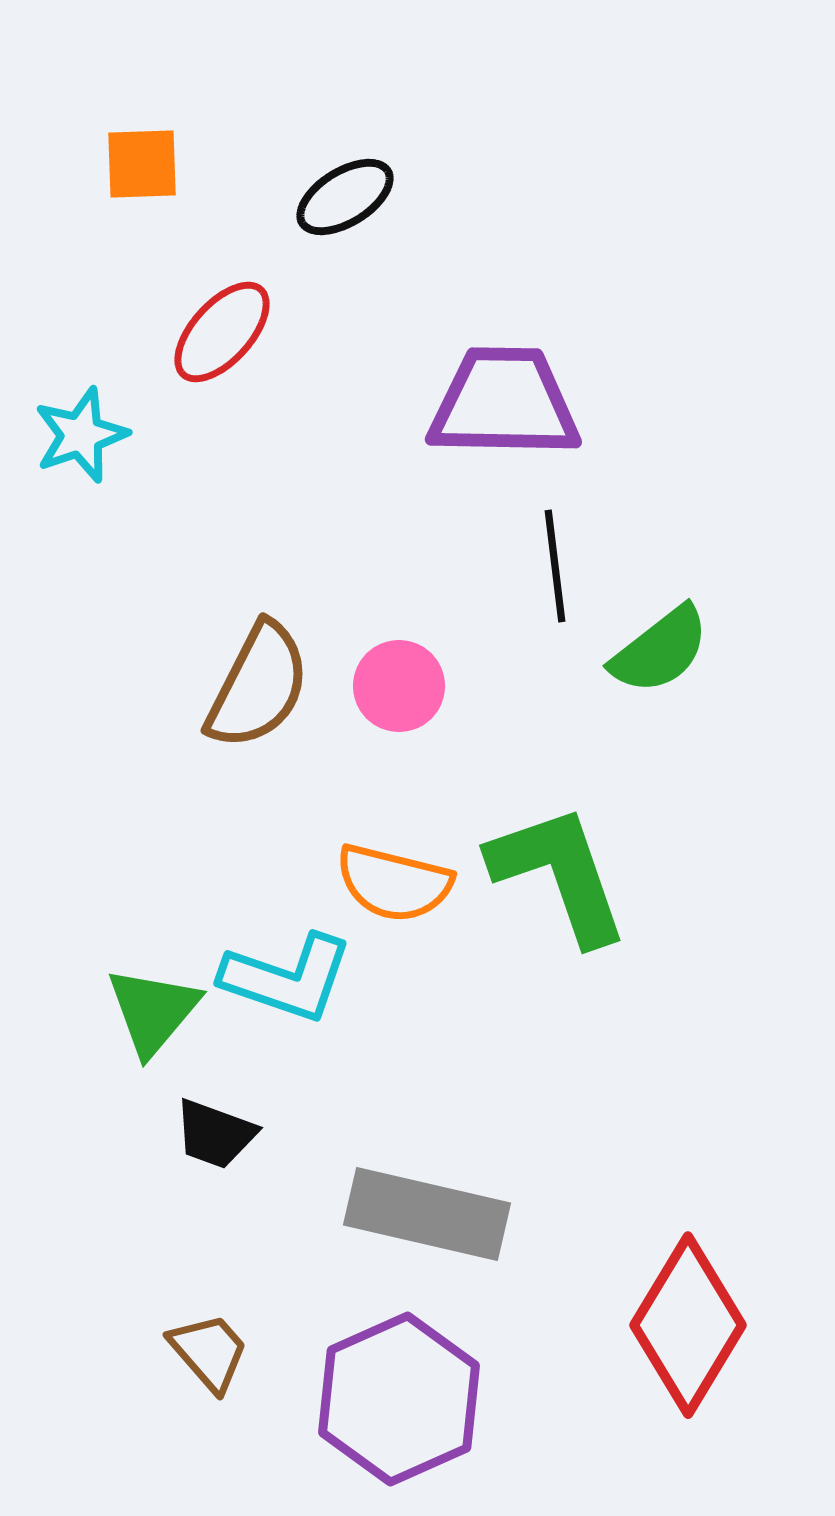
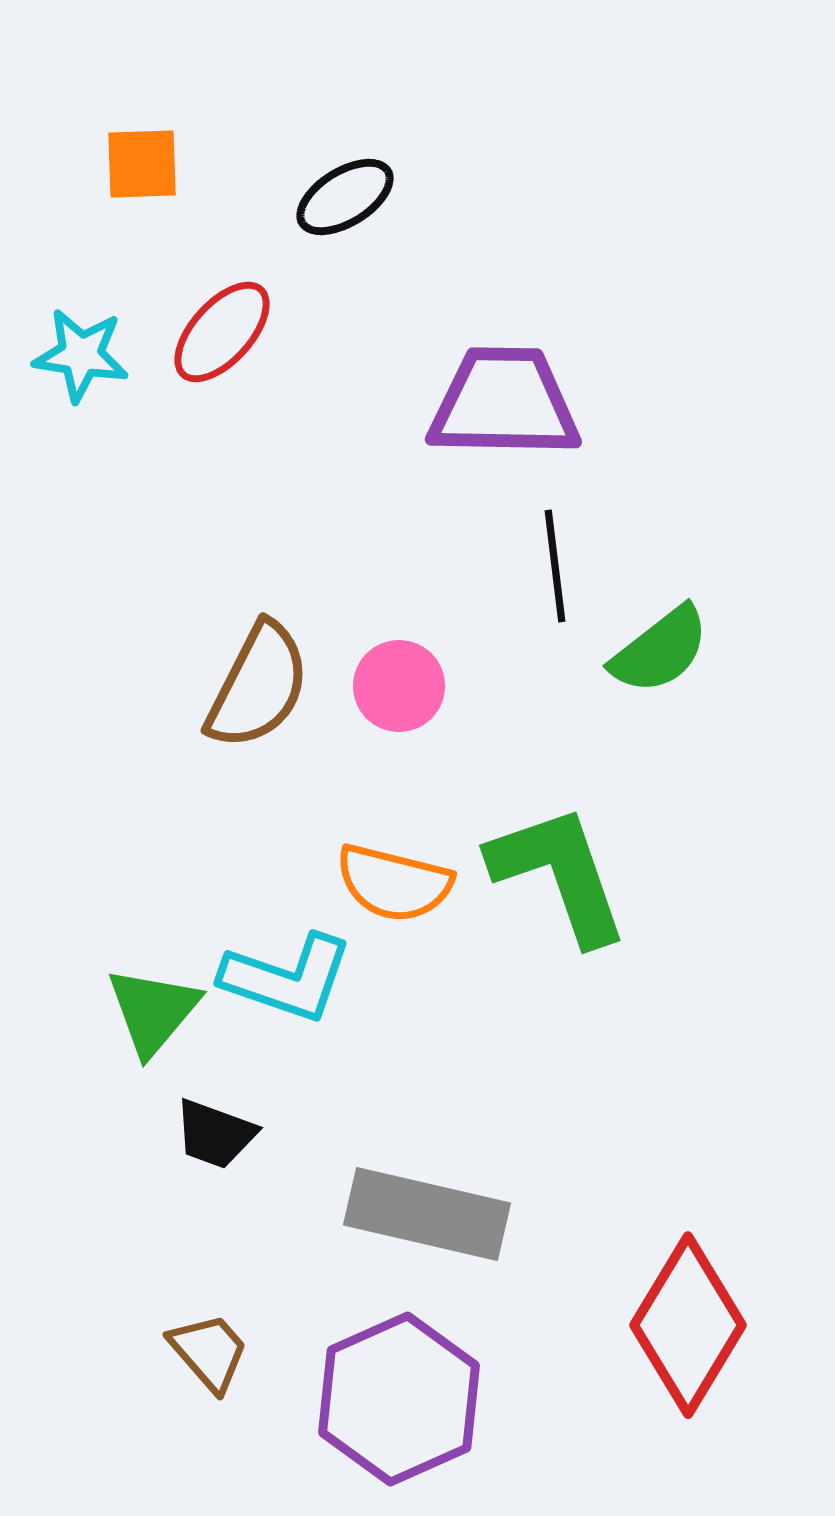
cyan star: moved 80 px up; rotated 28 degrees clockwise
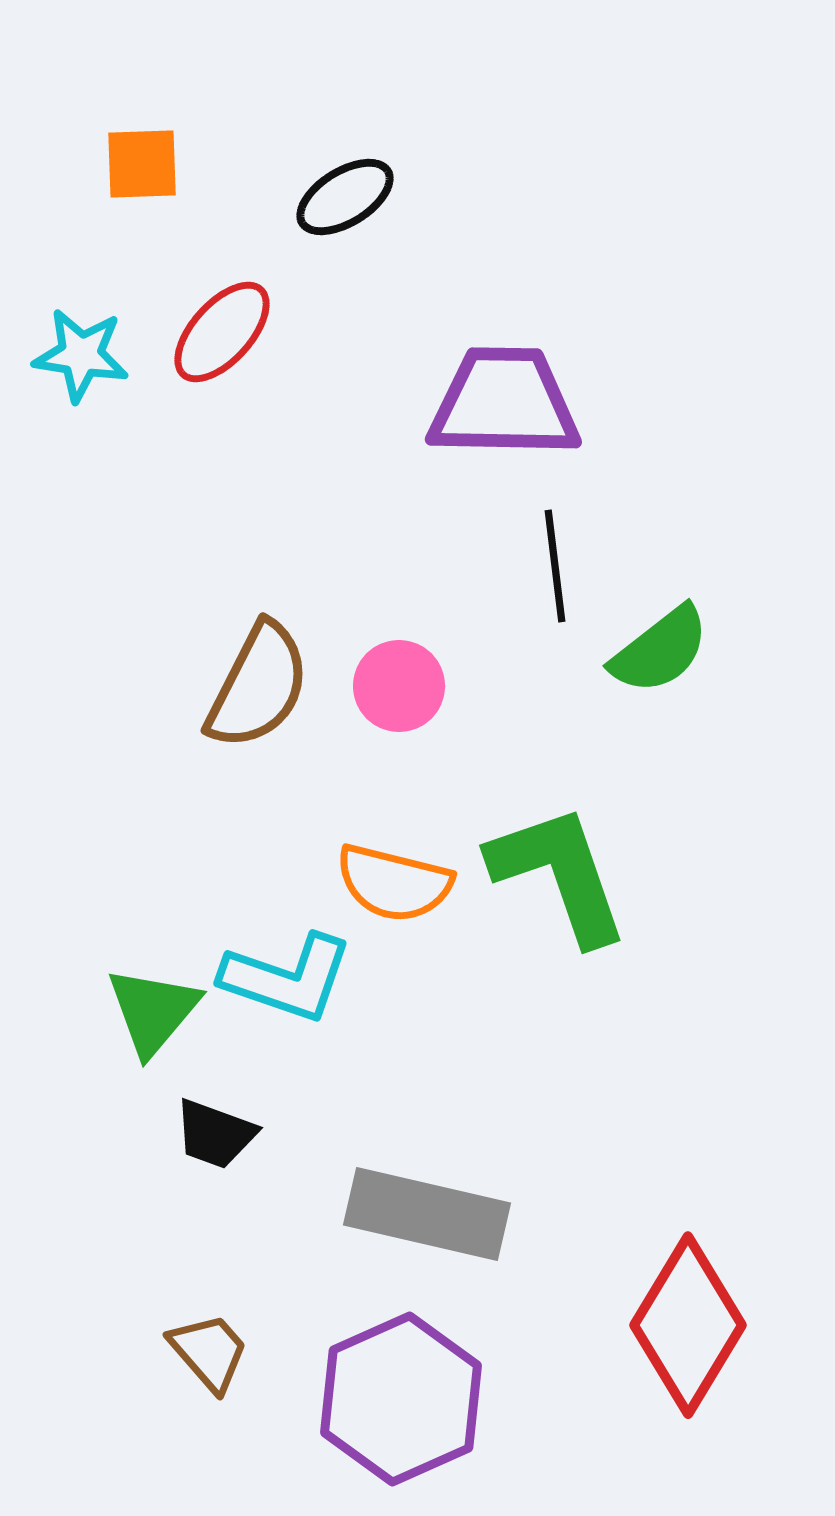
purple hexagon: moved 2 px right
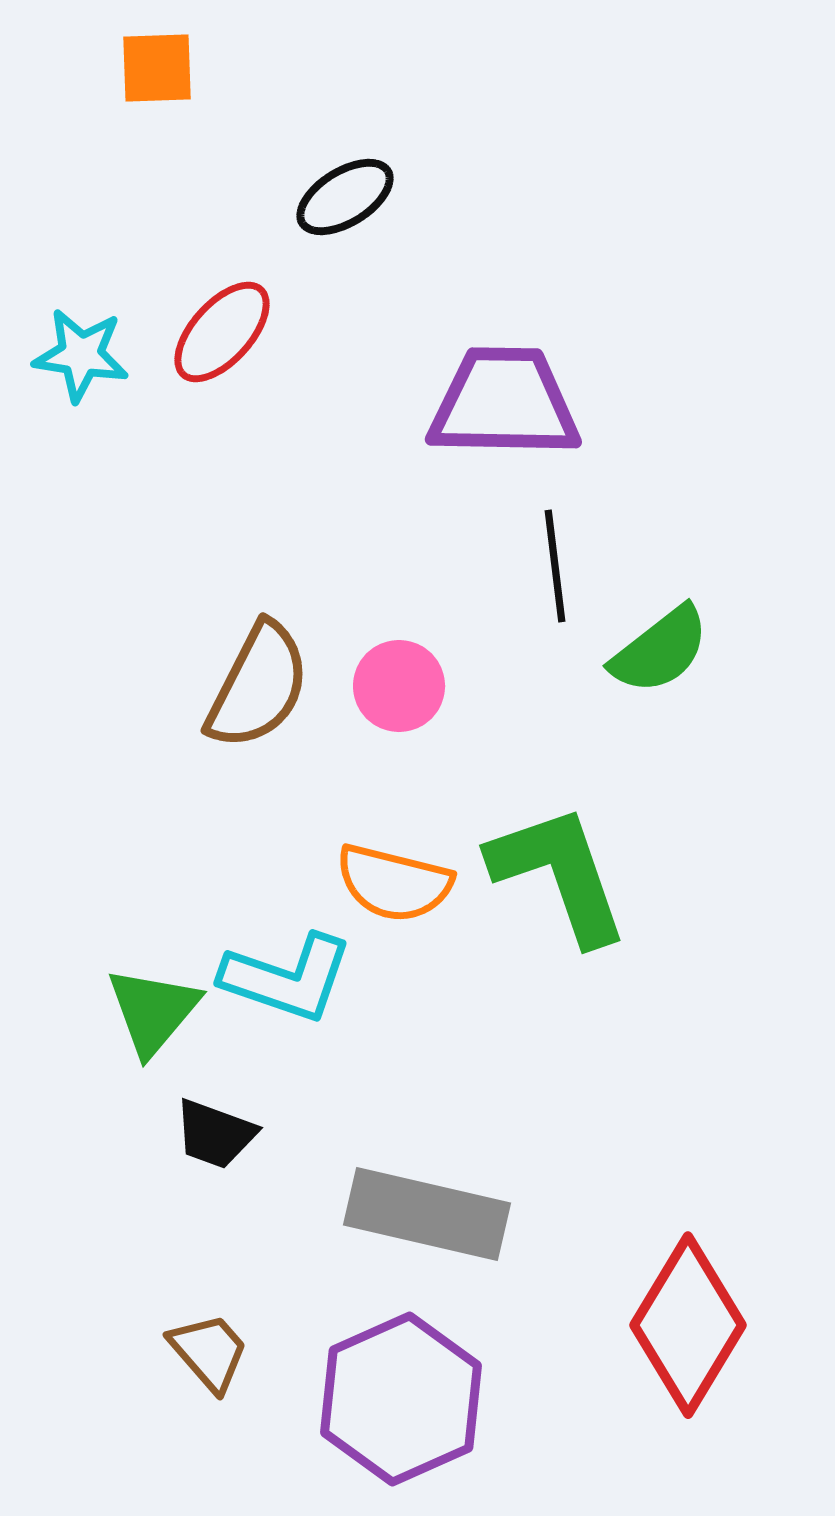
orange square: moved 15 px right, 96 px up
